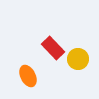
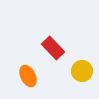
yellow circle: moved 4 px right, 12 px down
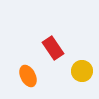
red rectangle: rotated 10 degrees clockwise
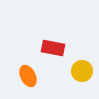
red rectangle: rotated 45 degrees counterclockwise
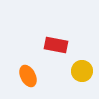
red rectangle: moved 3 px right, 3 px up
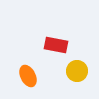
yellow circle: moved 5 px left
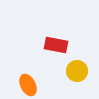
orange ellipse: moved 9 px down
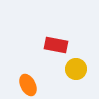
yellow circle: moved 1 px left, 2 px up
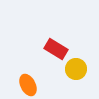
red rectangle: moved 4 px down; rotated 20 degrees clockwise
